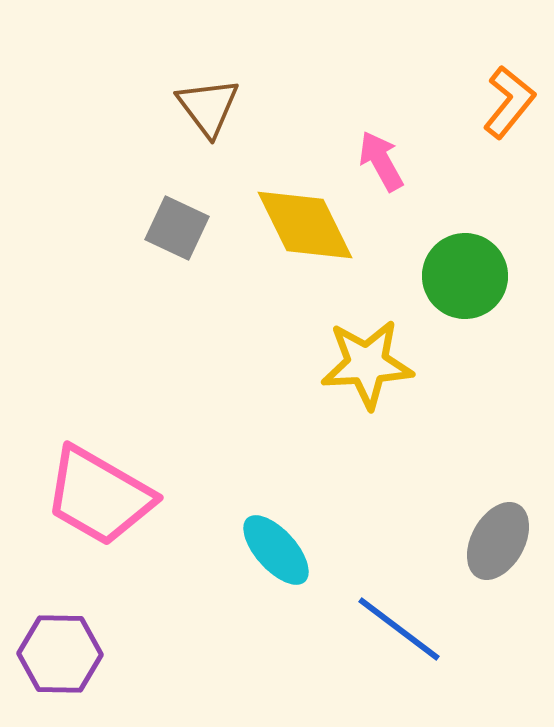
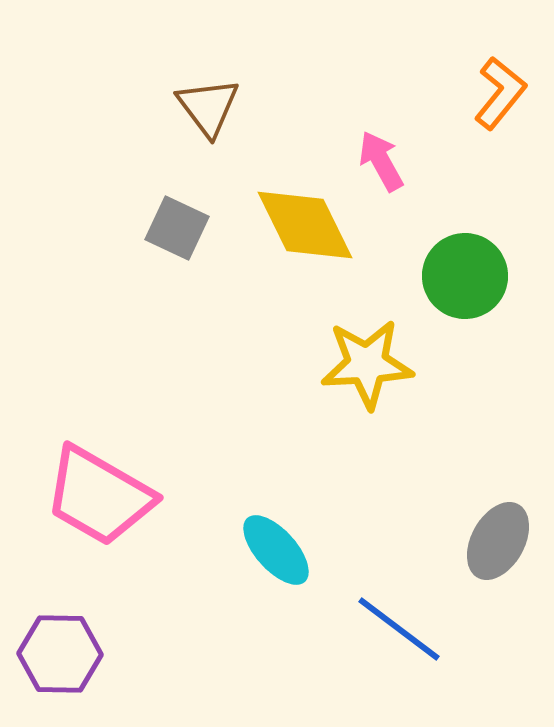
orange L-shape: moved 9 px left, 9 px up
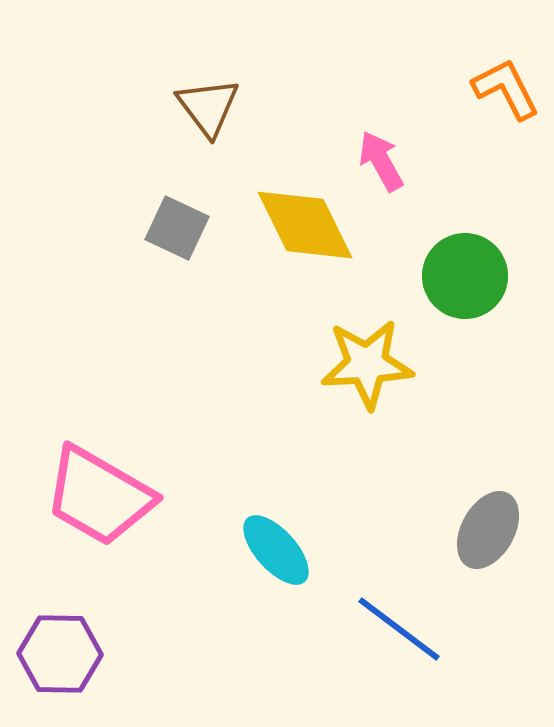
orange L-shape: moved 6 px right, 4 px up; rotated 66 degrees counterclockwise
gray ellipse: moved 10 px left, 11 px up
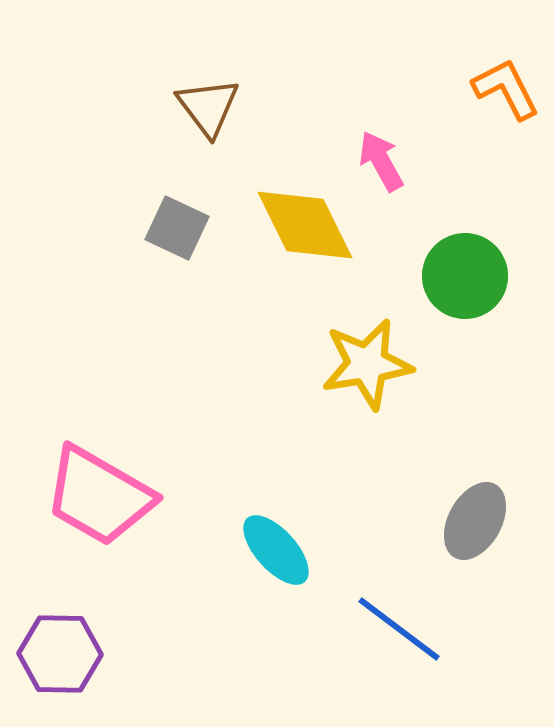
yellow star: rotated 6 degrees counterclockwise
gray ellipse: moved 13 px left, 9 px up
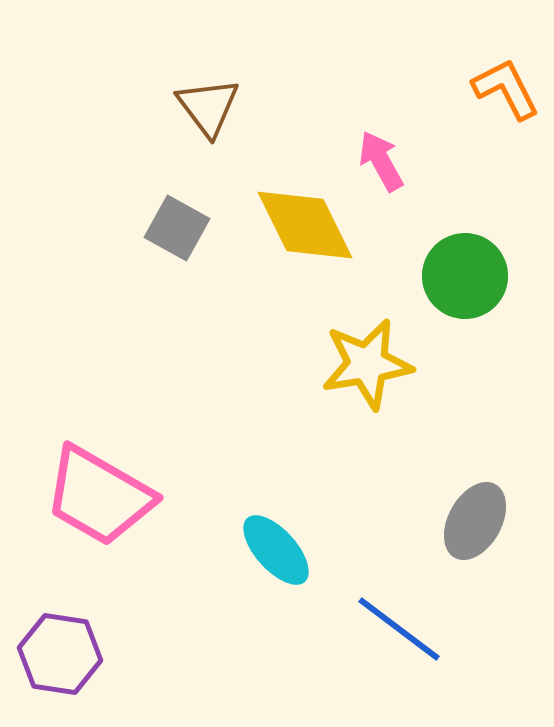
gray square: rotated 4 degrees clockwise
purple hexagon: rotated 8 degrees clockwise
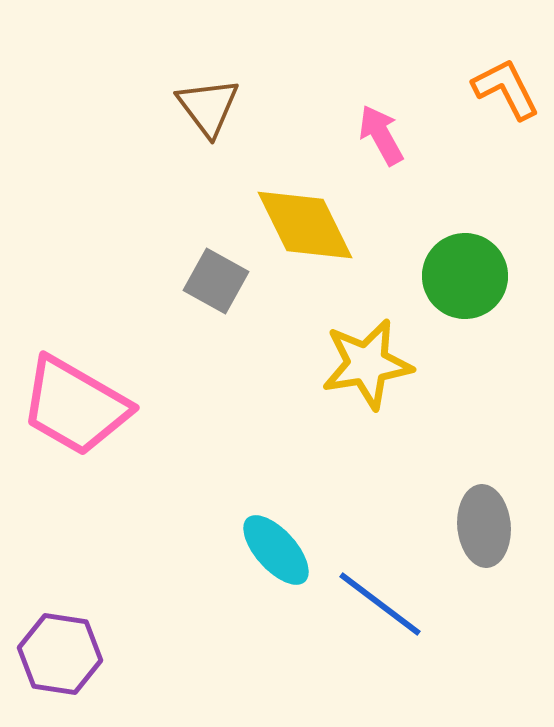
pink arrow: moved 26 px up
gray square: moved 39 px right, 53 px down
pink trapezoid: moved 24 px left, 90 px up
gray ellipse: moved 9 px right, 5 px down; rotated 34 degrees counterclockwise
blue line: moved 19 px left, 25 px up
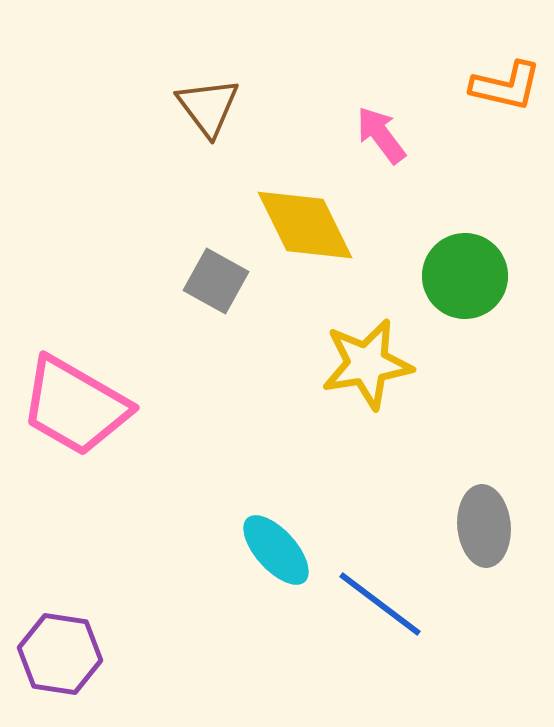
orange L-shape: moved 3 px up; rotated 130 degrees clockwise
pink arrow: rotated 8 degrees counterclockwise
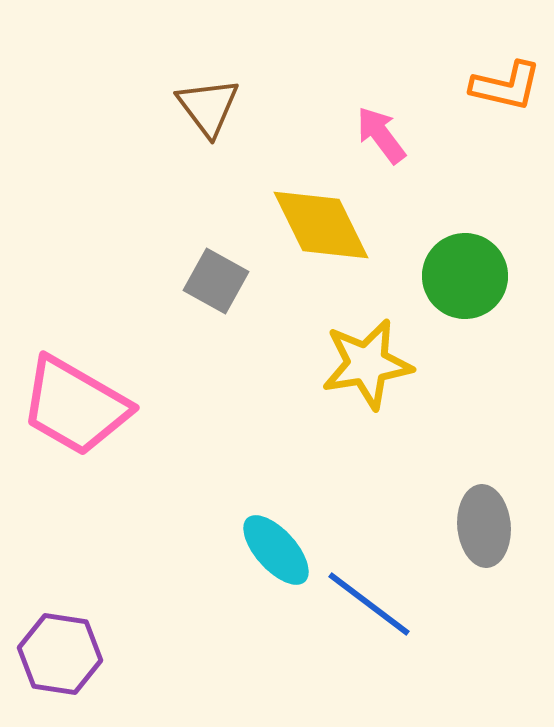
yellow diamond: moved 16 px right
blue line: moved 11 px left
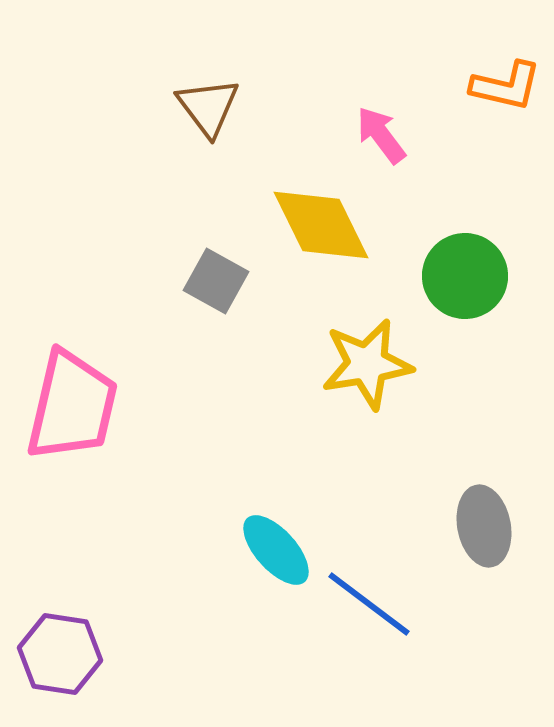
pink trapezoid: moved 3 px left; rotated 107 degrees counterclockwise
gray ellipse: rotated 6 degrees counterclockwise
